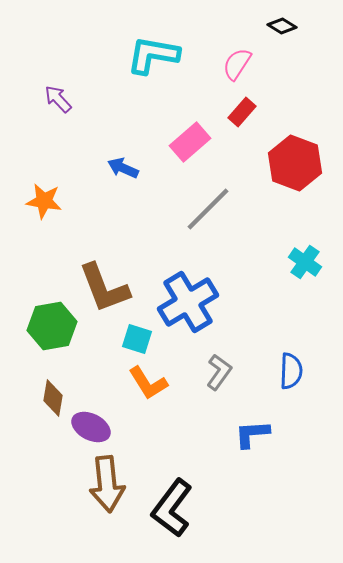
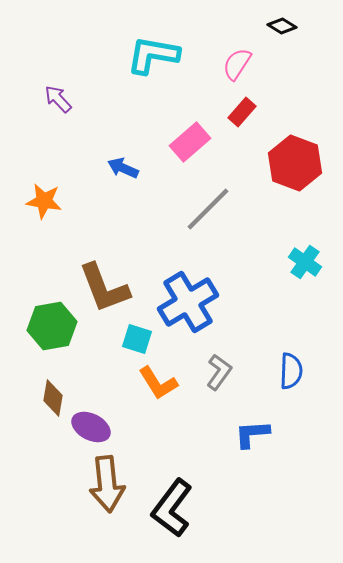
orange L-shape: moved 10 px right
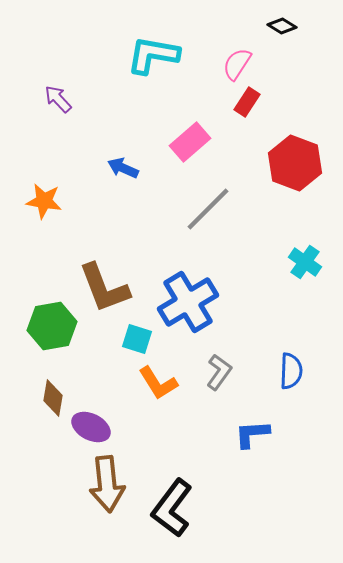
red rectangle: moved 5 px right, 10 px up; rotated 8 degrees counterclockwise
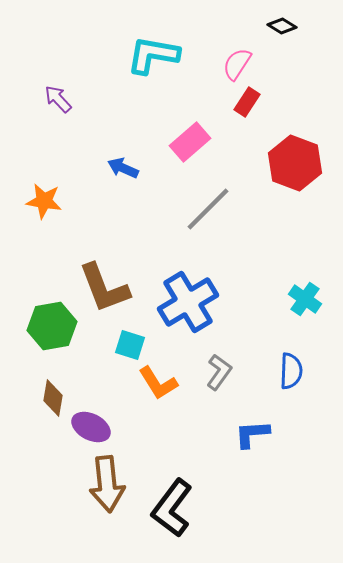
cyan cross: moved 37 px down
cyan square: moved 7 px left, 6 px down
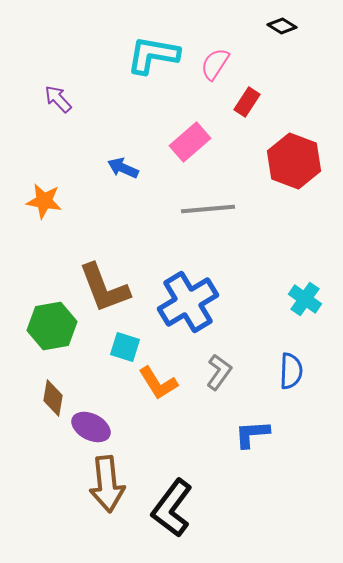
pink semicircle: moved 22 px left
red hexagon: moved 1 px left, 2 px up
gray line: rotated 40 degrees clockwise
cyan square: moved 5 px left, 2 px down
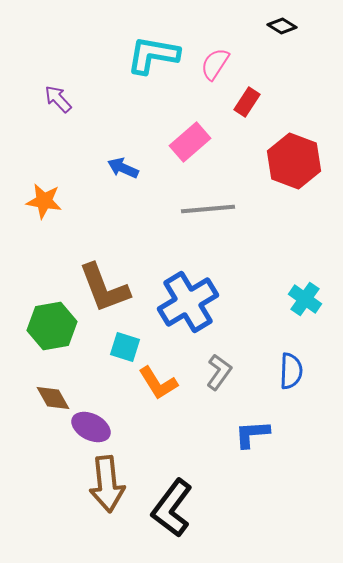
brown diamond: rotated 39 degrees counterclockwise
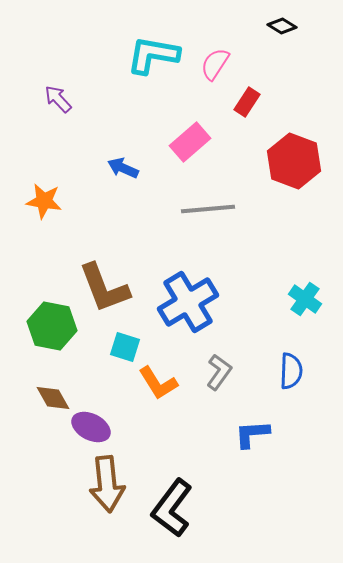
green hexagon: rotated 21 degrees clockwise
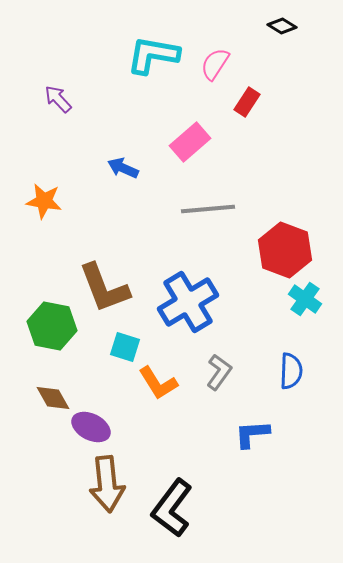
red hexagon: moved 9 px left, 89 px down
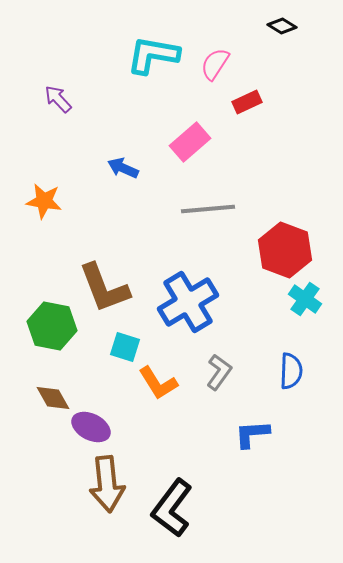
red rectangle: rotated 32 degrees clockwise
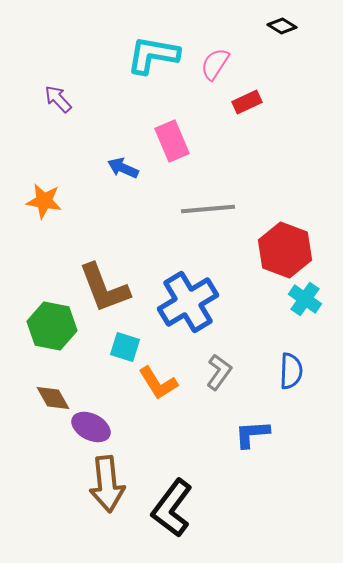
pink rectangle: moved 18 px left, 1 px up; rotated 72 degrees counterclockwise
